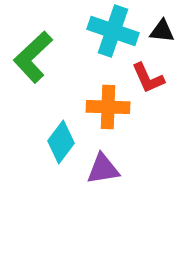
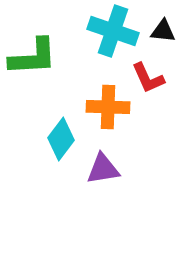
black triangle: moved 1 px right
green L-shape: rotated 140 degrees counterclockwise
cyan diamond: moved 3 px up
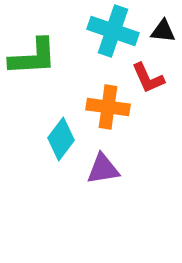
orange cross: rotated 6 degrees clockwise
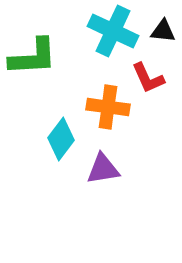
cyan cross: rotated 6 degrees clockwise
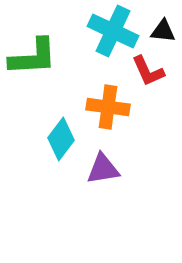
red L-shape: moved 7 px up
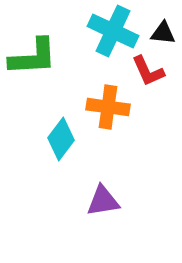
black triangle: moved 2 px down
purple triangle: moved 32 px down
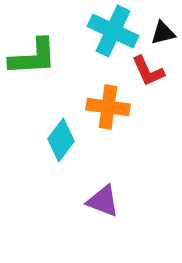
black triangle: rotated 20 degrees counterclockwise
cyan diamond: moved 1 px down
purple triangle: rotated 30 degrees clockwise
